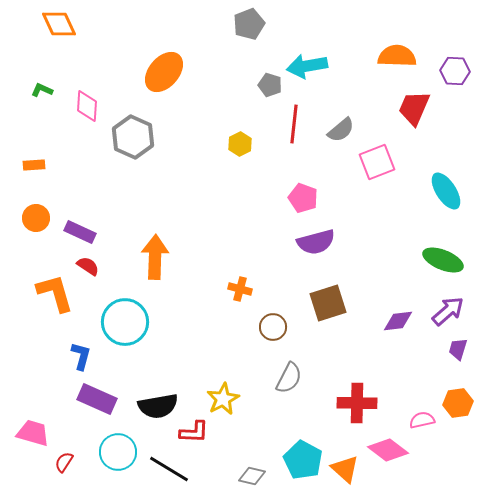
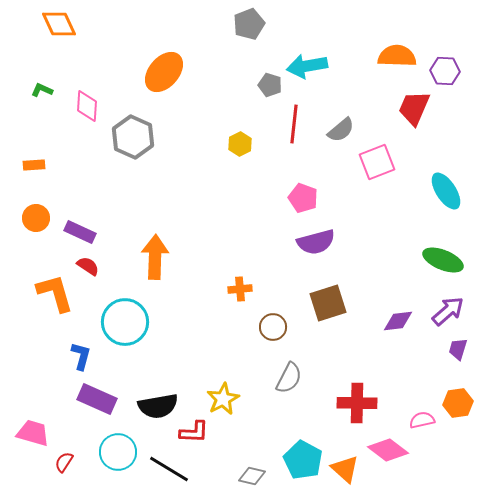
purple hexagon at (455, 71): moved 10 px left
orange cross at (240, 289): rotated 20 degrees counterclockwise
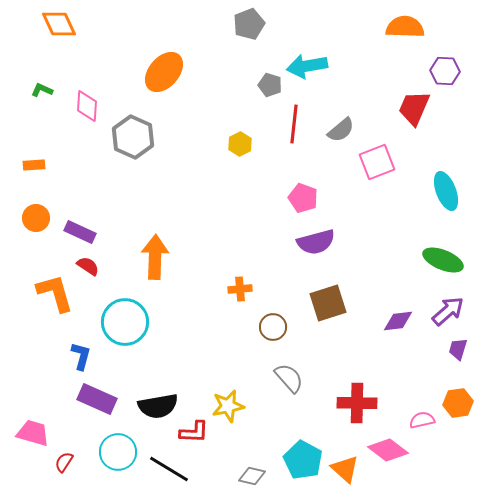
orange semicircle at (397, 56): moved 8 px right, 29 px up
cyan ellipse at (446, 191): rotated 12 degrees clockwise
gray semicircle at (289, 378): rotated 68 degrees counterclockwise
yellow star at (223, 399): moved 5 px right, 7 px down; rotated 16 degrees clockwise
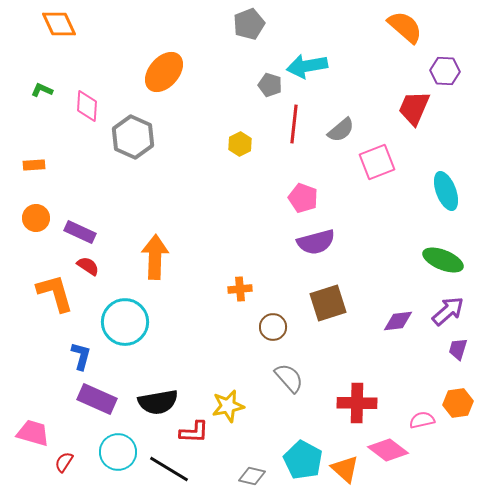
orange semicircle at (405, 27): rotated 39 degrees clockwise
black semicircle at (158, 406): moved 4 px up
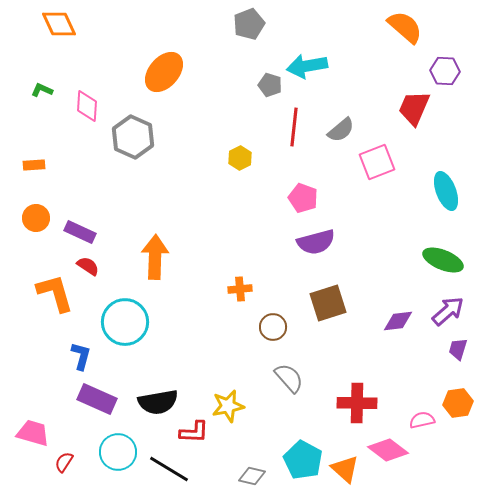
red line at (294, 124): moved 3 px down
yellow hexagon at (240, 144): moved 14 px down
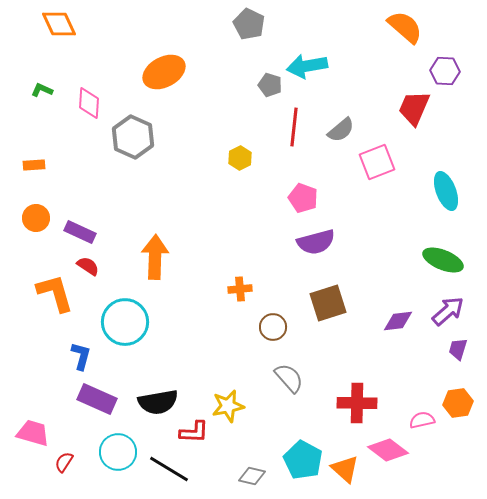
gray pentagon at (249, 24): rotated 24 degrees counterclockwise
orange ellipse at (164, 72): rotated 21 degrees clockwise
pink diamond at (87, 106): moved 2 px right, 3 px up
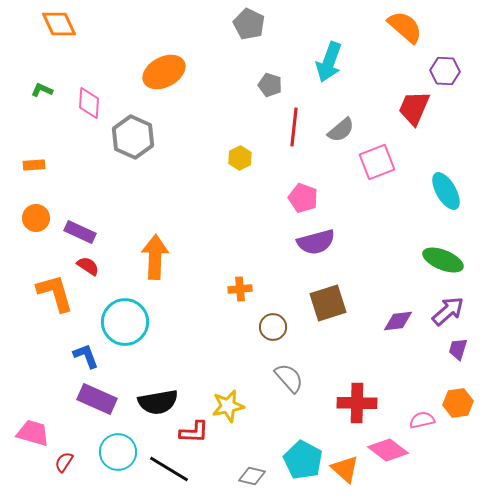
cyan arrow at (307, 66): moved 22 px right, 4 px up; rotated 60 degrees counterclockwise
cyan ellipse at (446, 191): rotated 9 degrees counterclockwise
blue L-shape at (81, 356): moved 5 px right; rotated 36 degrees counterclockwise
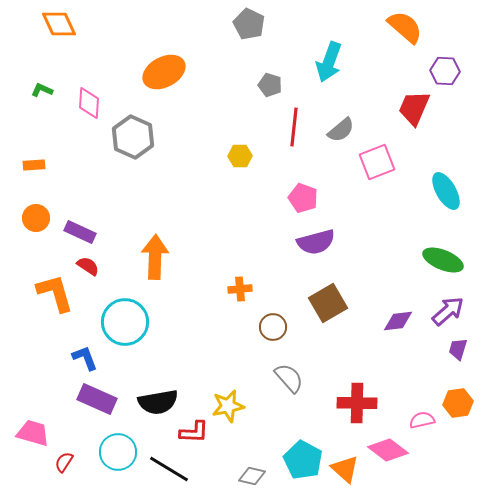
yellow hexagon at (240, 158): moved 2 px up; rotated 25 degrees clockwise
brown square at (328, 303): rotated 12 degrees counterclockwise
blue L-shape at (86, 356): moved 1 px left, 2 px down
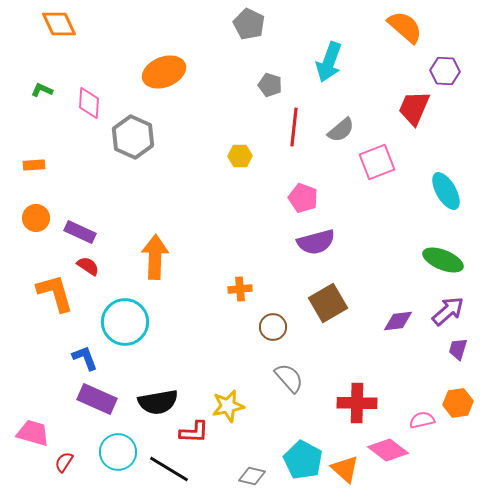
orange ellipse at (164, 72): rotated 6 degrees clockwise
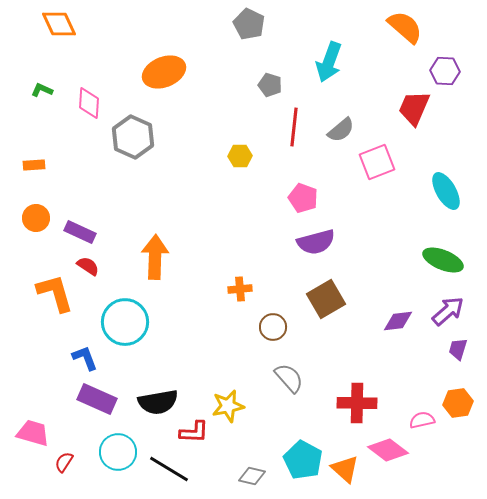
brown square at (328, 303): moved 2 px left, 4 px up
